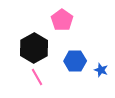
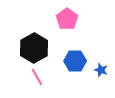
pink pentagon: moved 5 px right, 1 px up
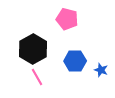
pink pentagon: rotated 20 degrees counterclockwise
black hexagon: moved 1 px left, 1 px down
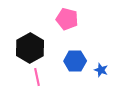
black hexagon: moved 3 px left, 1 px up
pink line: rotated 18 degrees clockwise
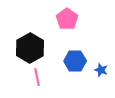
pink pentagon: rotated 20 degrees clockwise
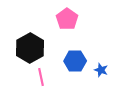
pink line: moved 4 px right
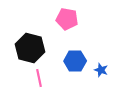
pink pentagon: rotated 25 degrees counterclockwise
black hexagon: rotated 16 degrees counterclockwise
pink line: moved 2 px left, 1 px down
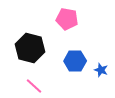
pink line: moved 5 px left, 8 px down; rotated 36 degrees counterclockwise
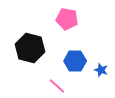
pink line: moved 23 px right
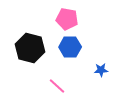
blue hexagon: moved 5 px left, 14 px up
blue star: rotated 24 degrees counterclockwise
